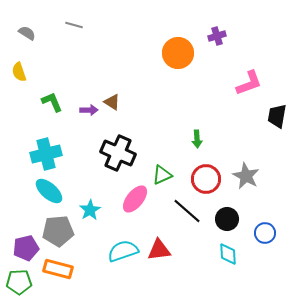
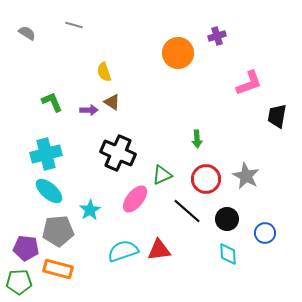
yellow semicircle: moved 85 px right
purple pentagon: rotated 20 degrees clockwise
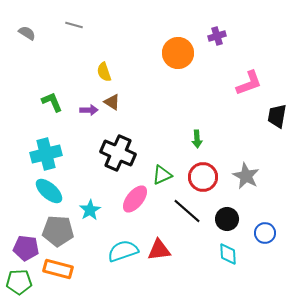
red circle: moved 3 px left, 2 px up
gray pentagon: rotated 8 degrees clockwise
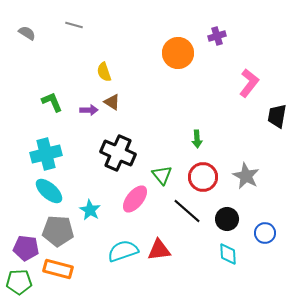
pink L-shape: rotated 32 degrees counterclockwise
green triangle: rotated 45 degrees counterclockwise
cyan star: rotated 10 degrees counterclockwise
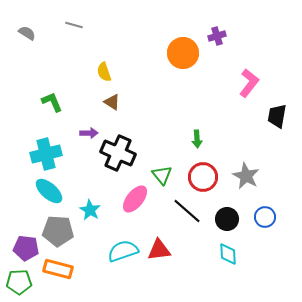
orange circle: moved 5 px right
purple arrow: moved 23 px down
blue circle: moved 16 px up
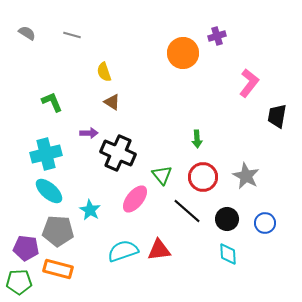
gray line: moved 2 px left, 10 px down
blue circle: moved 6 px down
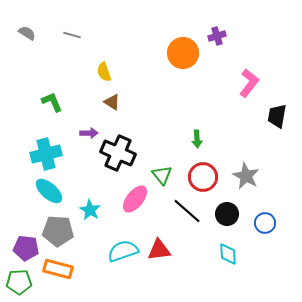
black circle: moved 5 px up
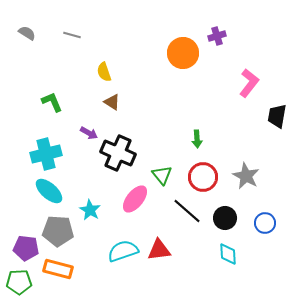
purple arrow: rotated 30 degrees clockwise
black circle: moved 2 px left, 4 px down
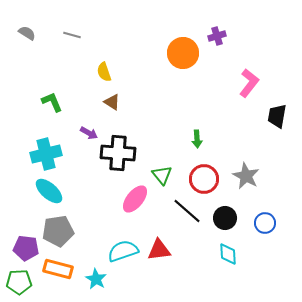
black cross: rotated 20 degrees counterclockwise
red circle: moved 1 px right, 2 px down
cyan star: moved 6 px right, 69 px down
gray pentagon: rotated 12 degrees counterclockwise
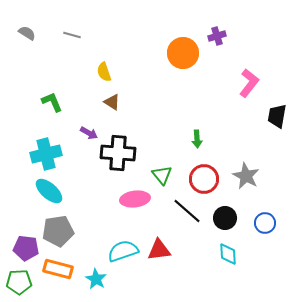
pink ellipse: rotated 44 degrees clockwise
